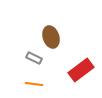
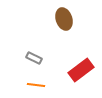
brown ellipse: moved 13 px right, 18 px up
orange line: moved 2 px right, 1 px down
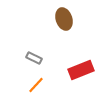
red rectangle: rotated 15 degrees clockwise
orange line: rotated 54 degrees counterclockwise
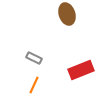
brown ellipse: moved 3 px right, 5 px up
orange line: moved 2 px left; rotated 18 degrees counterclockwise
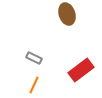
red rectangle: rotated 15 degrees counterclockwise
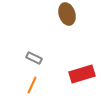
red rectangle: moved 1 px right, 4 px down; rotated 20 degrees clockwise
orange line: moved 2 px left
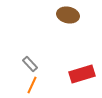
brown ellipse: moved 1 px right, 1 px down; rotated 60 degrees counterclockwise
gray rectangle: moved 4 px left, 6 px down; rotated 21 degrees clockwise
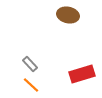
orange line: moved 1 px left; rotated 72 degrees counterclockwise
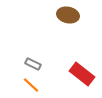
gray rectangle: moved 3 px right; rotated 21 degrees counterclockwise
red rectangle: rotated 55 degrees clockwise
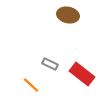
gray rectangle: moved 17 px right
